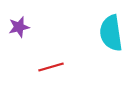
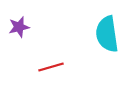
cyan semicircle: moved 4 px left, 1 px down
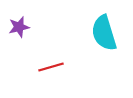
cyan semicircle: moved 3 px left, 1 px up; rotated 9 degrees counterclockwise
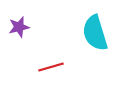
cyan semicircle: moved 9 px left
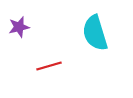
red line: moved 2 px left, 1 px up
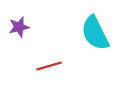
cyan semicircle: rotated 9 degrees counterclockwise
